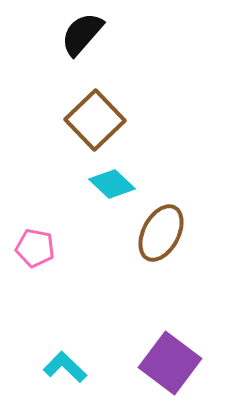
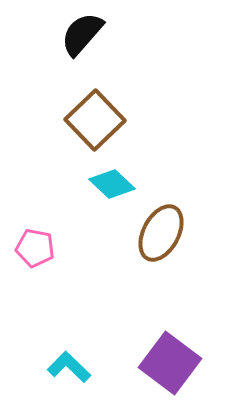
cyan L-shape: moved 4 px right
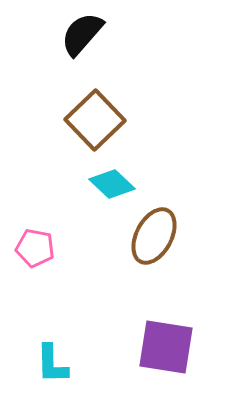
brown ellipse: moved 7 px left, 3 px down
purple square: moved 4 px left, 16 px up; rotated 28 degrees counterclockwise
cyan L-shape: moved 17 px left, 3 px up; rotated 135 degrees counterclockwise
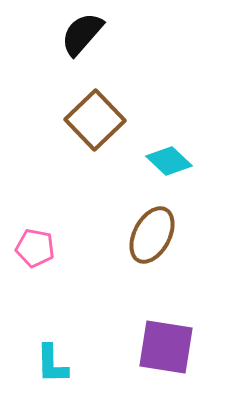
cyan diamond: moved 57 px right, 23 px up
brown ellipse: moved 2 px left, 1 px up
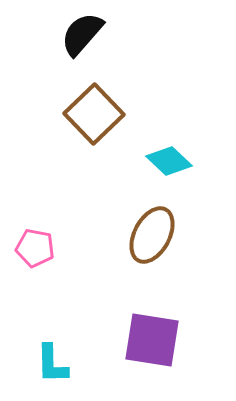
brown square: moved 1 px left, 6 px up
purple square: moved 14 px left, 7 px up
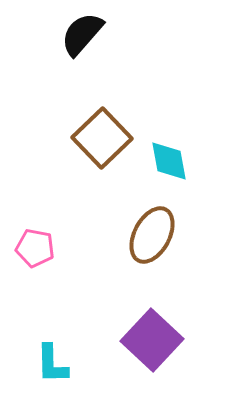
brown square: moved 8 px right, 24 px down
cyan diamond: rotated 36 degrees clockwise
purple square: rotated 34 degrees clockwise
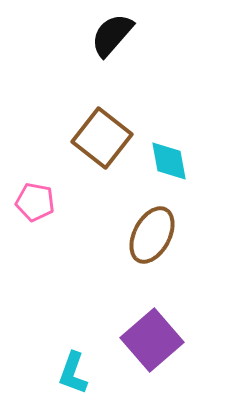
black semicircle: moved 30 px right, 1 px down
brown square: rotated 8 degrees counterclockwise
pink pentagon: moved 46 px up
purple square: rotated 6 degrees clockwise
cyan L-shape: moved 21 px right, 9 px down; rotated 21 degrees clockwise
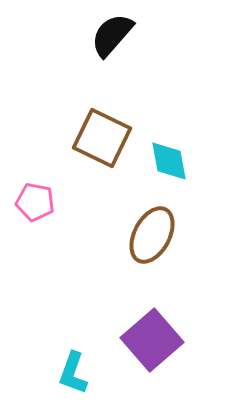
brown square: rotated 12 degrees counterclockwise
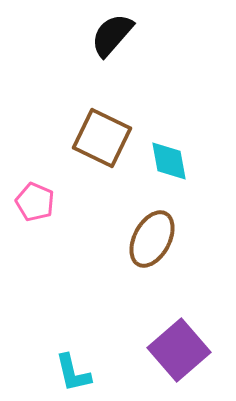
pink pentagon: rotated 12 degrees clockwise
brown ellipse: moved 4 px down
purple square: moved 27 px right, 10 px down
cyan L-shape: rotated 33 degrees counterclockwise
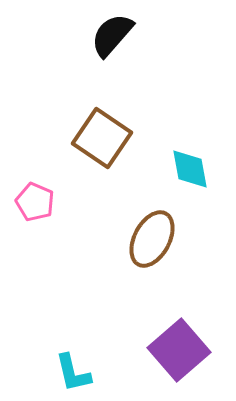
brown square: rotated 8 degrees clockwise
cyan diamond: moved 21 px right, 8 px down
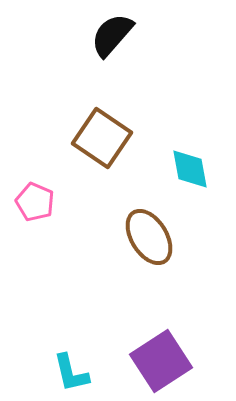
brown ellipse: moved 3 px left, 2 px up; rotated 60 degrees counterclockwise
purple square: moved 18 px left, 11 px down; rotated 8 degrees clockwise
cyan L-shape: moved 2 px left
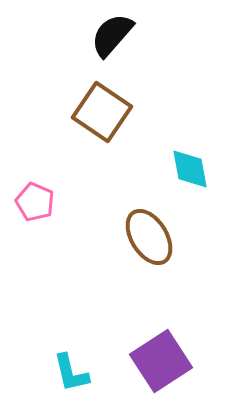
brown square: moved 26 px up
